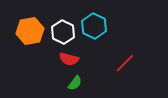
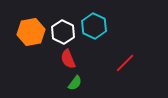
orange hexagon: moved 1 px right, 1 px down
red semicircle: moved 1 px left; rotated 54 degrees clockwise
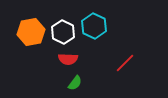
red semicircle: rotated 66 degrees counterclockwise
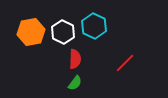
red semicircle: moved 7 px right; rotated 90 degrees counterclockwise
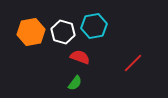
cyan hexagon: rotated 25 degrees clockwise
white hexagon: rotated 10 degrees counterclockwise
red semicircle: moved 5 px right, 2 px up; rotated 72 degrees counterclockwise
red line: moved 8 px right
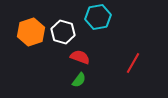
cyan hexagon: moved 4 px right, 9 px up
orange hexagon: rotated 8 degrees counterclockwise
red line: rotated 15 degrees counterclockwise
green semicircle: moved 4 px right, 3 px up
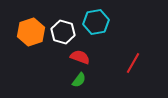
cyan hexagon: moved 2 px left, 5 px down
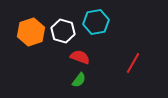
white hexagon: moved 1 px up
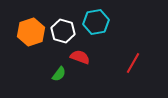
green semicircle: moved 20 px left, 6 px up
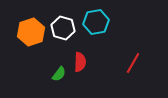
white hexagon: moved 3 px up
red semicircle: moved 5 px down; rotated 72 degrees clockwise
